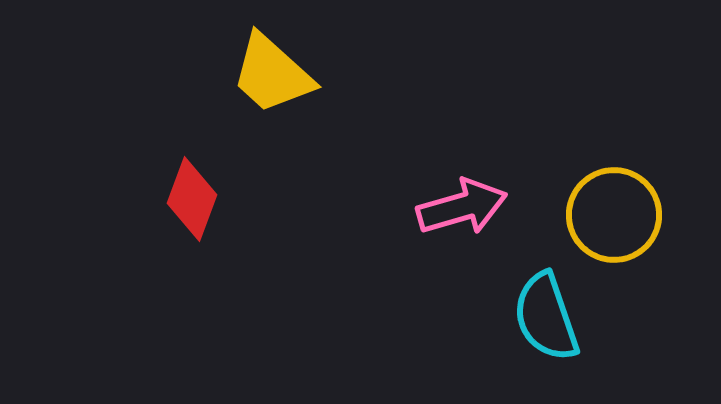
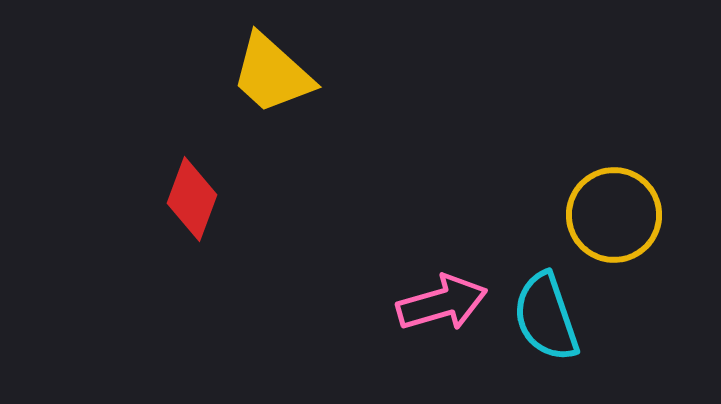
pink arrow: moved 20 px left, 96 px down
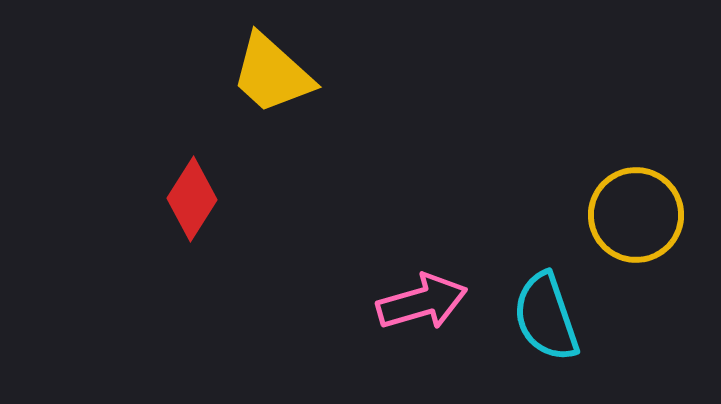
red diamond: rotated 12 degrees clockwise
yellow circle: moved 22 px right
pink arrow: moved 20 px left, 1 px up
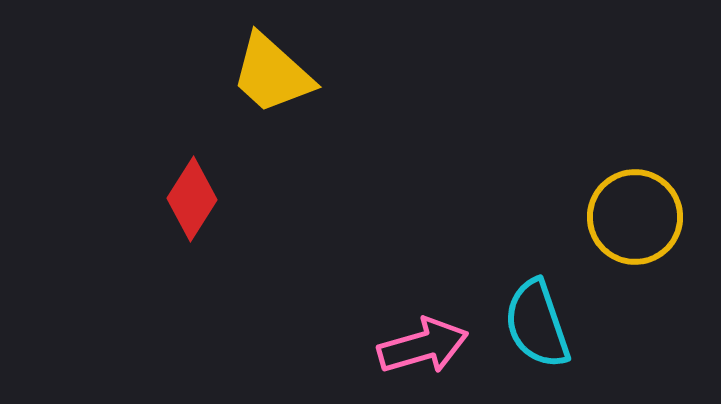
yellow circle: moved 1 px left, 2 px down
pink arrow: moved 1 px right, 44 px down
cyan semicircle: moved 9 px left, 7 px down
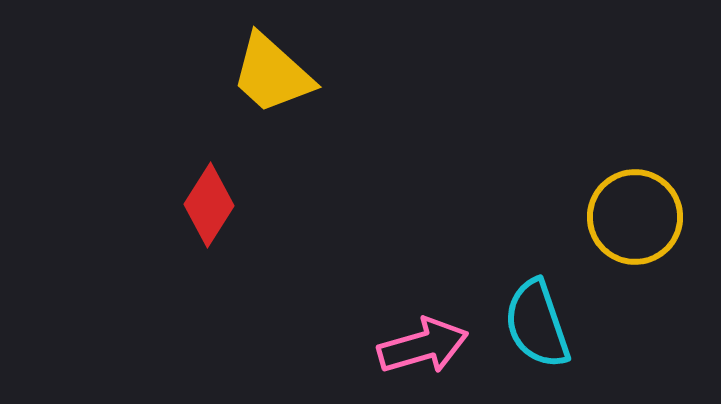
red diamond: moved 17 px right, 6 px down
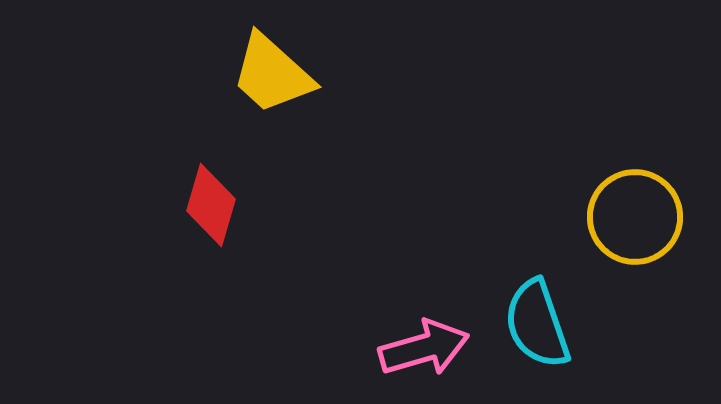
red diamond: moved 2 px right; rotated 16 degrees counterclockwise
pink arrow: moved 1 px right, 2 px down
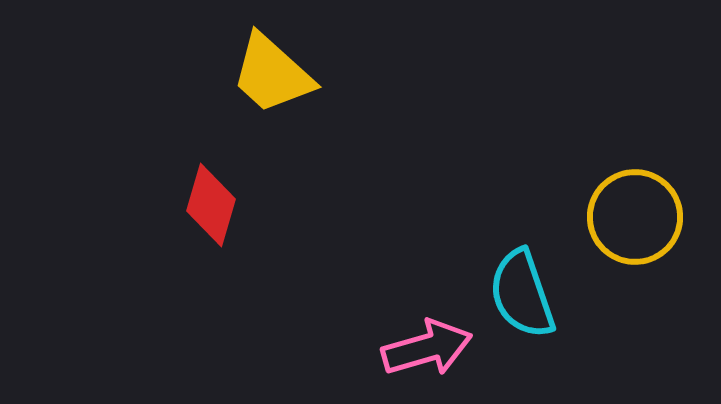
cyan semicircle: moved 15 px left, 30 px up
pink arrow: moved 3 px right
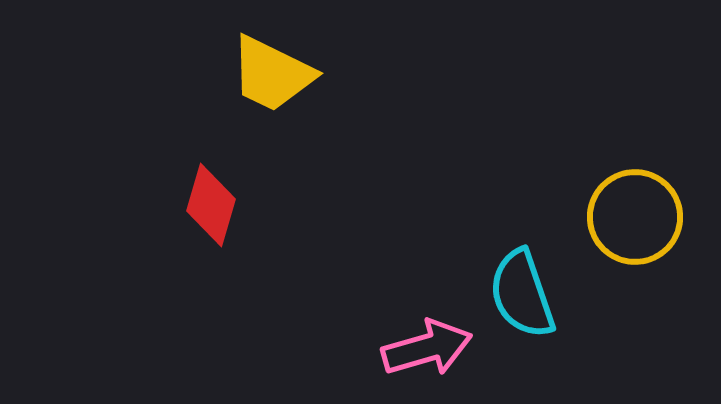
yellow trapezoid: rotated 16 degrees counterclockwise
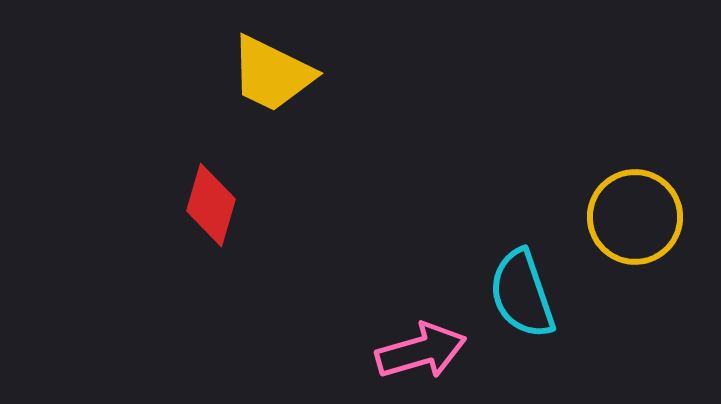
pink arrow: moved 6 px left, 3 px down
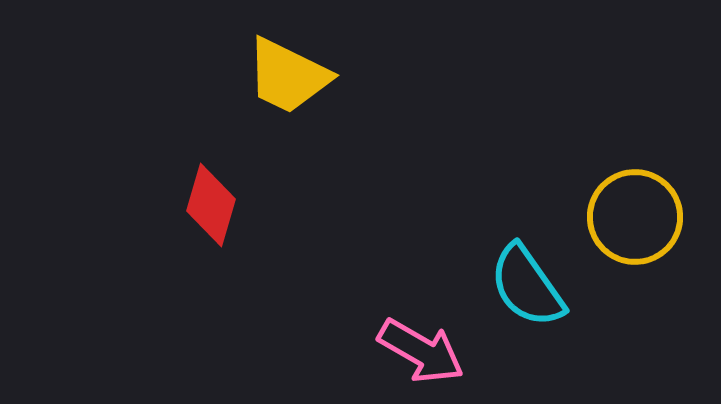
yellow trapezoid: moved 16 px right, 2 px down
cyan semicircle: moved 5 px right, 8 px up; rotated 16 degrees counterclockwise
pink arrow: rotated 46 degrees clockwise
